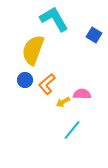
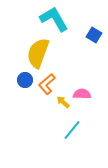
yellow semicircle: moved 5 px right, 3 px down
yellow arrow: rotated 72 degrees clockwise
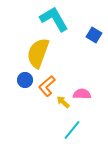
orange L-shape: moved 2 px down
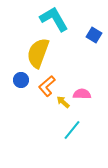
blue circle: moved 4 px left
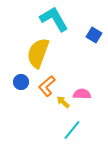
blue circle: moved 2 px down
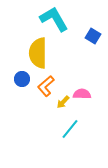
blue square: moved 1 px left, 1 px down
yellow semicircle: rotated 20 degrees counterclockwise
blue circle: moved 1 px right, 3 px up
orange L-shape: moved 1 px left
yellow arrow: rotated 88 degrees counterclockwise
cyan line: moved 2 px left, 1 px up
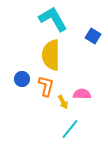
cyan L-shape: moved 1 px left
yellow semicircle: moved 13 px right, 2 px down
orange L-shape: rotated 145 degrees clockwise
yellow arrow: rotated 72 degrees counterclockwise
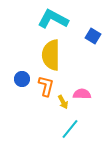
cyan L-shape: rotated 32 degrees counterclockwise
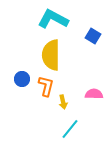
pink semicircle: moved 12 px right
yellow arrow: rotated 16 degrees clockwise
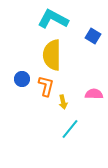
yellow semicircle: moved 1 px right
